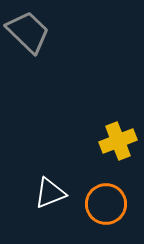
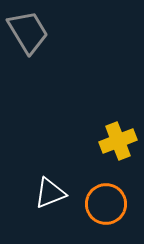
gray trapezoid: rotated 15 degrees clockwise
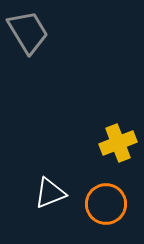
yellow cross: moved 2 px down
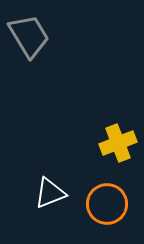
gray trapezoid: moved 1 px right, 4 px down
orange circle: moved 1 px right
